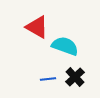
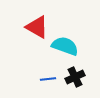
black cross: rotated 18 degrees clockwise
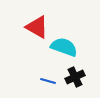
cyan semicircle: moved 1 px left, 1 px down
blue line: moved 2 px down; rotated 21 degrees clockwise
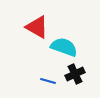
black cross: moved 3 px up
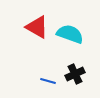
cyan semicircle: moved 6 px right, 13 px up
